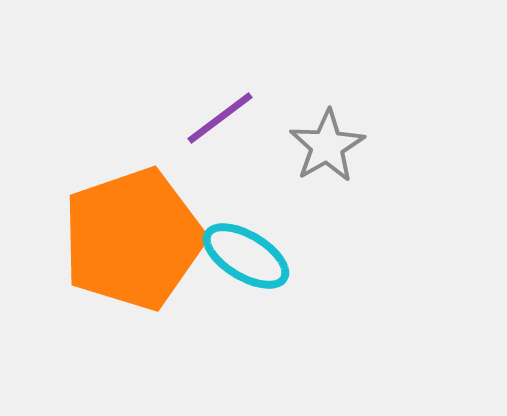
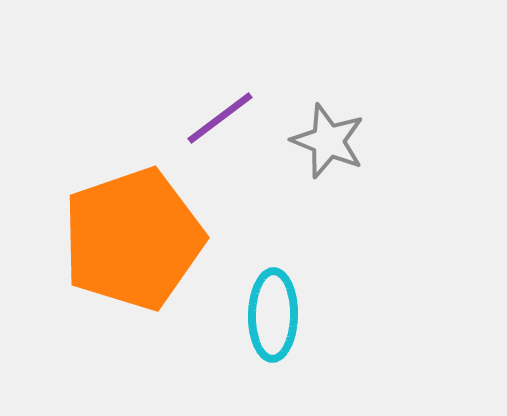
gray star: moved 1 px right, 5 px up; rotated 20 degrees counterclockwise
cyan ellipse: moved 27 px right, 59 px down; rotated 60 degrees clockwise
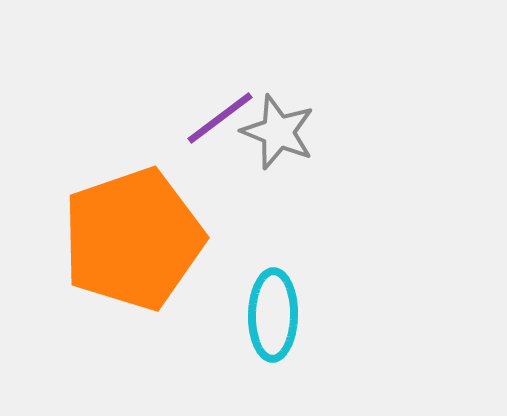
gray star: moved 50 px left, 9 px up
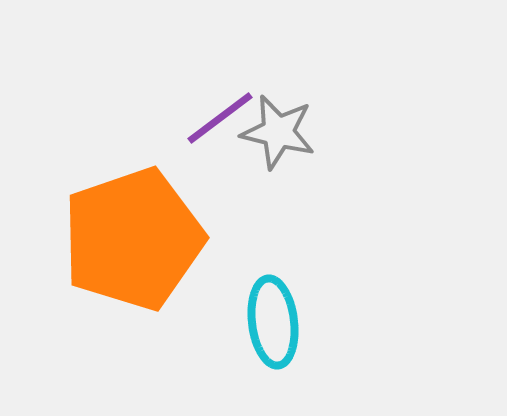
gray star: rotated 8 degrees counterclockwise
cyan ellipse: moved 7 px down; rotated 8 degrees counterclockwise
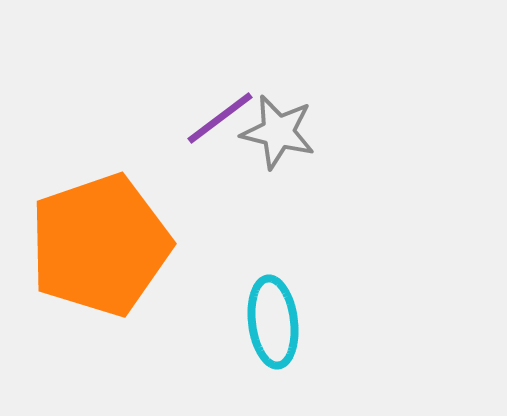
orange pentagon: moved 33 px left, 6 px down
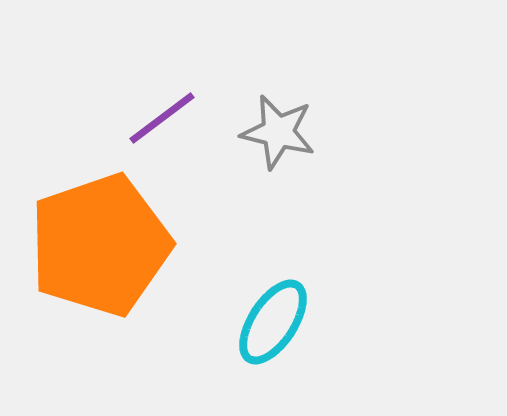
purple line: moved 58 px left
cyan ellipse: rotated 40 degrees clockwise
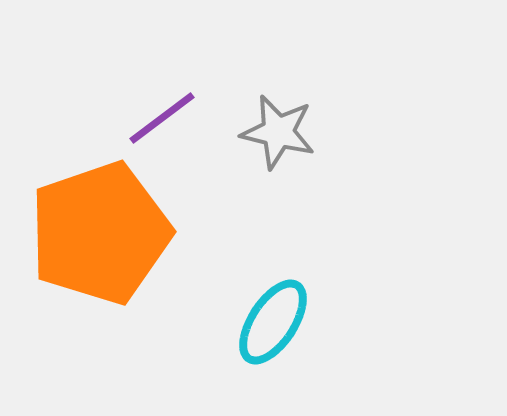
orange pentagon: moved 12 px up
